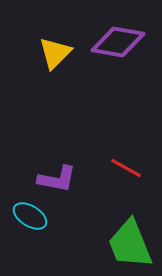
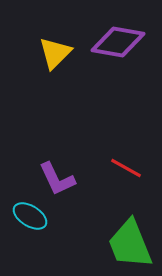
purple L-shape: rotated 54 degrees clockwise
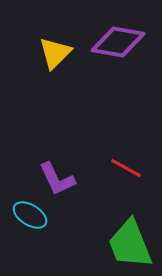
cyan ellipse: moved 1 px up
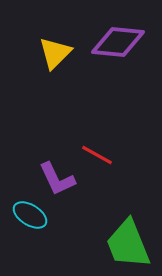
purple diamond: rotated 4 degrees counterclockwise
red line: moved 29 px left, 13 px up
green trapezoid: moved 2 px left
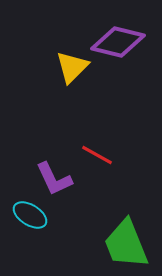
purple diamond: rotated 8 degrees clockwise
yellow triangle: moved 17 px right, 14 px down
purple L-shape: moved 3 px left
green trapezoid: moved 2 px left
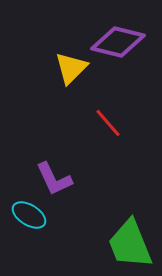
yellow triangle: moved 1 px left, 1 px down
red line: moved 11 px right, 32 px up; rotated 20 degrees clockwise
cyan ellipse: moved 1 px left
green trapezoid: moved 4 px right
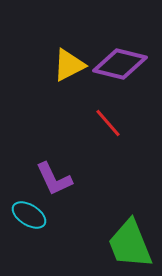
purple diamond: moved 2 px right, 22 px down
yellow triangle: moved 2 px left, 3 px up; rotated 18 degrees clockwise
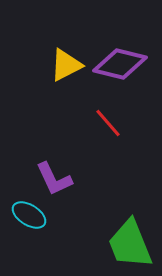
yellow triangle: moved 3 px left
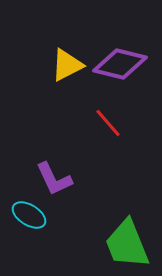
yellow triangle: moved 1 px right
green trapezoid: moved 3 px left
